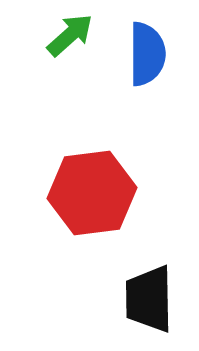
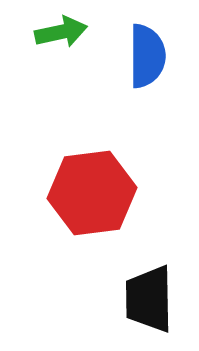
green arrow: moved 9 px left, 3 px up; rotated 30 degrees clockwise
blue semicircle: moved 2 px down
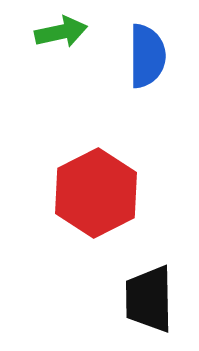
red hexagon: moved 4 px right; rotated 20 degrees counterclockwise
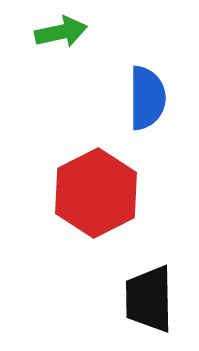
blue semicircle: moved 42 px down
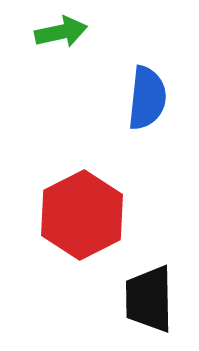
blue semicircle: rotated 6 degrees clockwise
red hexagon: moved 14 px left, 22 px down
